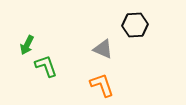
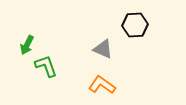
orange L-shape: rotated 36 degrees counterclockwise
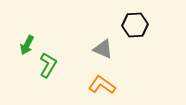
green L-shape: moved 2 px right, 1 px up; rotated 50 degrees clockwise
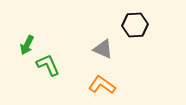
green L-shape: rotated 55 degrees counterclockwise
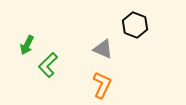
black hexagon: rotated 25 degrees clockwise
green L-shape: rotated 110 degrees counterclockwise
orange L-shape: rotated 80 degrees clockwise
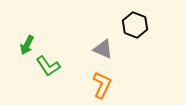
green L-shape: moved 1 px down; rotated 80 degrees counterclockwise
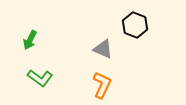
green arrow: moved 3 px right, 5 px up
green L-shape: moved 8 px left, 12 px down; rotated 20 degrees counterclockwise
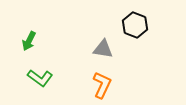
green arrow: moved 1 px left, 1 px down
gray triangle: rotated 15 degrees counterclockwise
